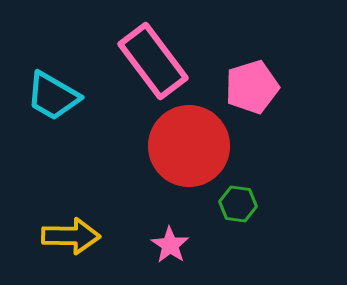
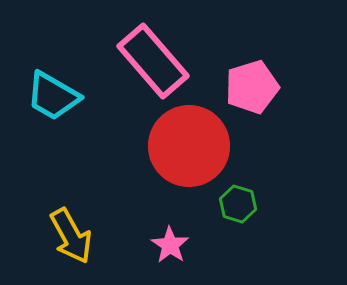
pink rectangle: rotated 4 degrees counterclockwise
green hexagon: rotated 9 degrees clockwise
yellow arrow: rotated 60 degrees clockwise
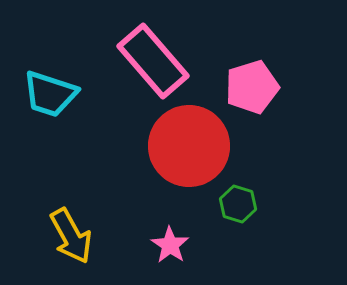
cyan trapezoid: moved 3 px left, 2 px up; rotated 12 degrees counterclockwise
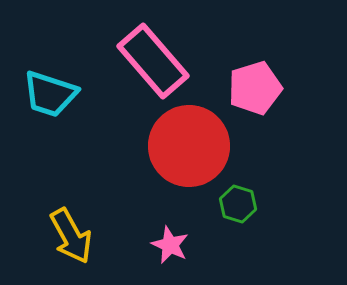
pink pentagon: moved 3 px right, 1 px down
pink star: rotated 9 degrees counterclockwise
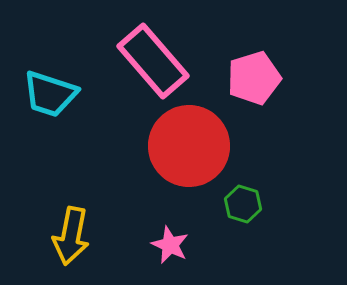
pink pentagon: moved 1 px left, 10 px up
green hexagon: moved 5 px right
yellow arrow: rotated 40 degrees clockwise
